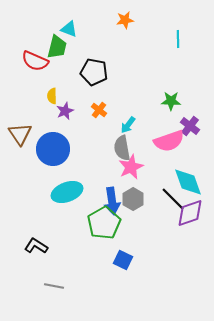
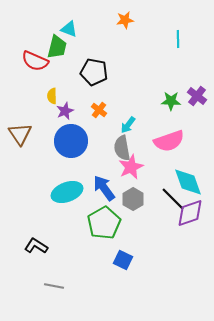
purple cross: moved 7 px right, 30 px up
blue circle: moved 18 px right, 8 px up
blue arrow: moved 8 px left, 13 px up; rotated 152 degrees clockwise
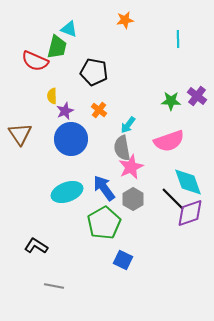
blue circle: moved 2 px up
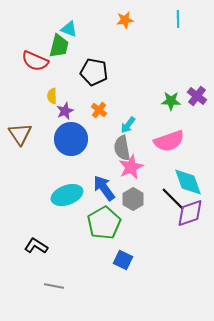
cyan line: moved 20 px up
green trapezoid: moved 2 px right, 1 px up
cyan ellipse: moved 3 px down
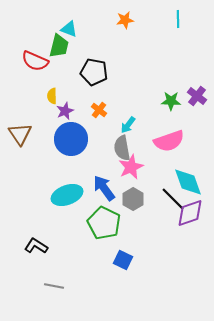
green pentagon: rotated 16 degrees counterclockwise
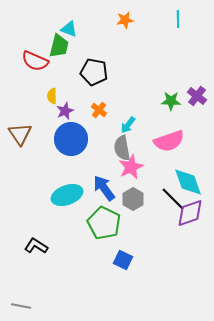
gray line: moved 33 px left, 20 px down
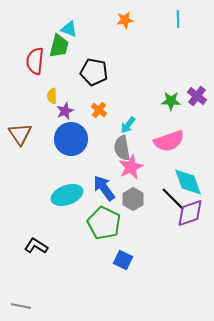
red semicircle: rotated 72 degrees clockwise
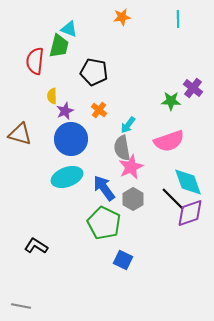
orange star: moved 3 px left, 3 px up
purple cross: moved 4 px left, 8 px up
brown triangle: rotated 40 degrees counterclockwise
cyan ellipse: moved 18 px up
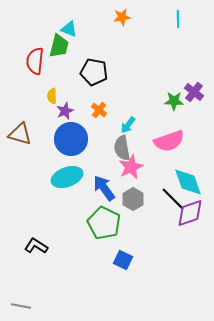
purple cross: moved 1 px right, 4 px down
green star: moved 3 px right
